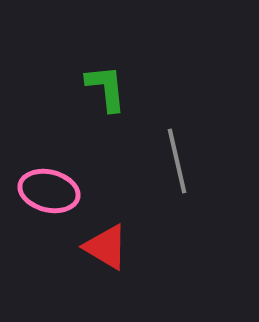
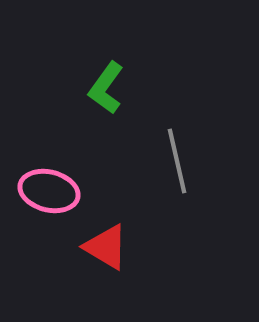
green L-shape: rotated 138 degrees counterclockwise
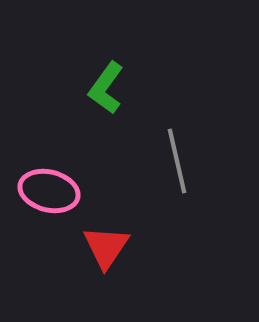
red triangle: rotated 33 degrees clockwise
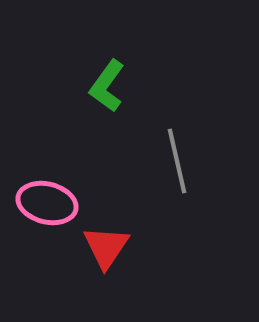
green L-shape: moved 1 px right, 2 px up
pink ellipse: moved 2 px left, 12 px down
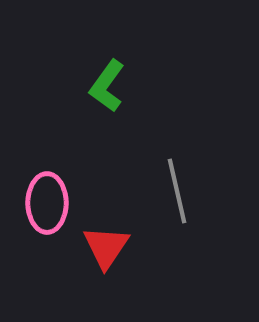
gray line: moved 30 px down
pink ellipse: rotated 76 degrees clockwise
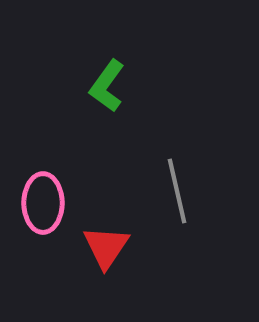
pink ellipse: moved 4 px left
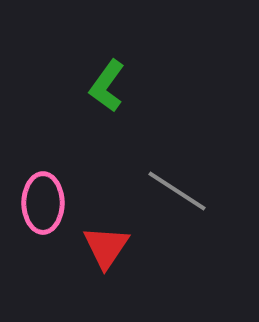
gray line: rotated 44 degrees counterclockwise
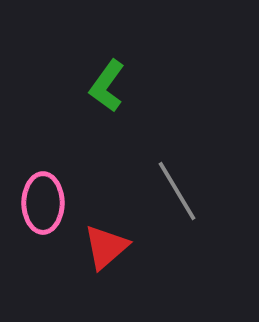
gray line: rotated 26 degrees clockwise
red triangle: rotated 15 degrees clockwise
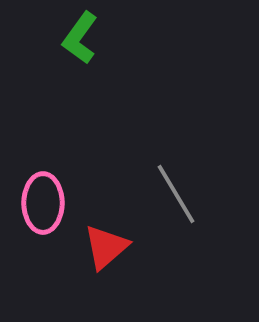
green L-shape: moved 27 px left, 48 px up
gray line: moved 1 px left, 3 px down
